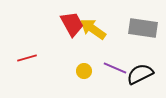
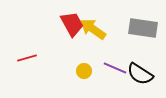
black semicircle: rotated 120 degrees counterclockwise
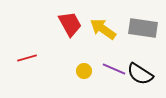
red trapezoid: moved 2 px left
yellow arrow: moved 10 px right
purple line: moved 1 px left, 1 px down
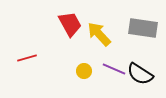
yellow arrow: moved 4 px left, 5 px down; rotated 12 degrees clockwise
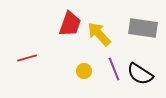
red trapezoid: rotated 48 degrees clockwise
purple line: rotated 45 degrees clockwise
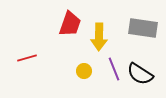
yellow arrow: moved 3 px down; rotated 136 degrees counterclockwise
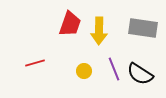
yellow arrow: moved 6 px up
red line: moved 8 px right, 5 px down
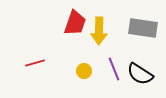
red trapezoid: moved 5 px right, 1 px up
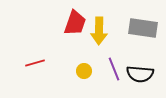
black semicircle: rotated 28 degrees counterclockwise
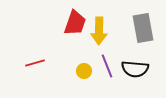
gray rectangle: rotated 72 degrees clockwise
purple line: moved 7 px left, 3 px up
black semicircle: moved 5 px left, 5 px up
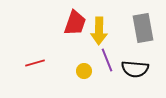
purple line: moved 6 px up
